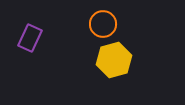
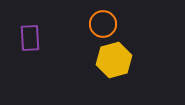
purple rectangle: rotated 28 degrees counterclockwise
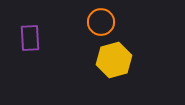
orange circle: moved 2 px left, 2 px up
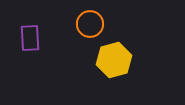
orange circle: moved 11 px left, 2 px down
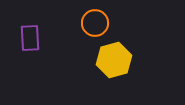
orange circle: moved 5 px right, 1 px up
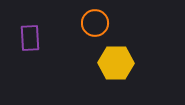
yellow hexagon: moved 2 px right, 3 px down; rotated 16 degrees clockwise
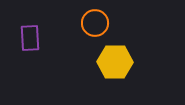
yellow hexagon: moved 1 px left, 1 px up
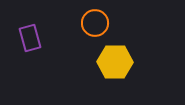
purple rectangle: rotated 12 degrees counterclockwise
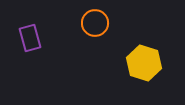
yellow hexagon: moved 29 px right, 1 px down; rotated 16 degrees clockwise
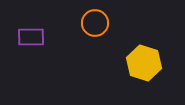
purple rectangle: moved 1 px right, 1 px up; rotated 76 degrees counterclockwise
